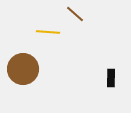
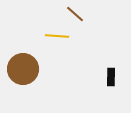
yellow line: moved 9 px right, 4 px down
black rectangle: moved 1 px up
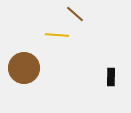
yellow line: moved 1 px up
brown circle: moved 1 px right, 1 px up
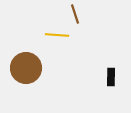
brown line: rotated 30 degrees clockwise
brown circle: moved 2 px right
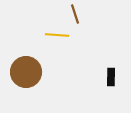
brown circle: moved 4 px down
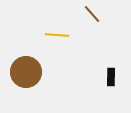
brown line: moved 17 px right; rotated 24 degrees counterclockwise
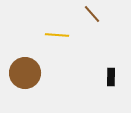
brown circle: moved 1 px left, 1 px down
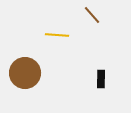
brown line: moved 1 px down
black rectangle: moved 10 px left, 2 px down
